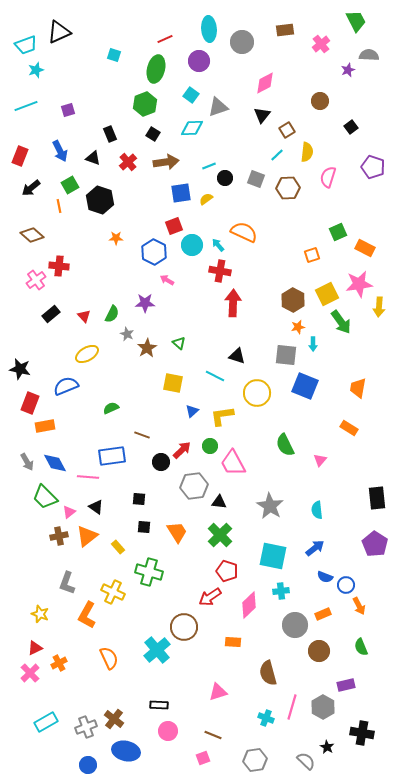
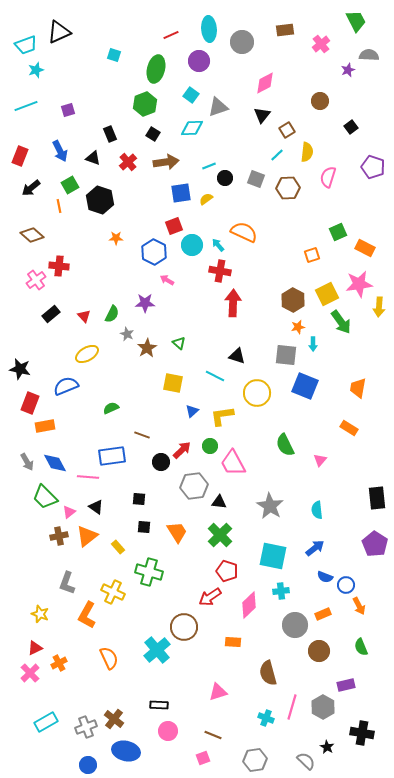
red line at (165, 39): moved 6 px right, 4 px up
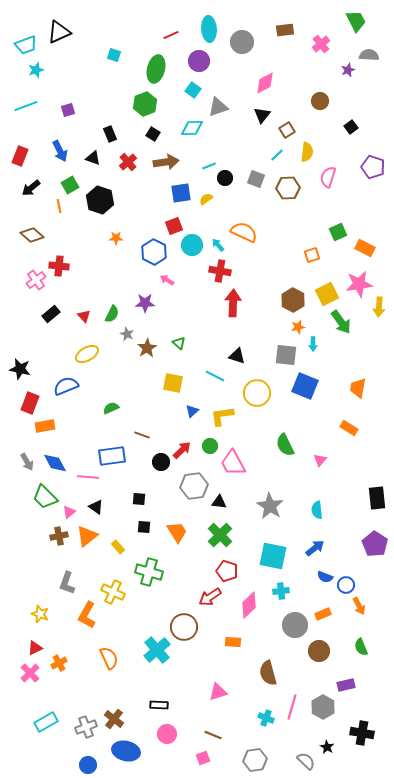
cyan square at (191, 95): moved 2 px right, 5 px up
pink circle at (168, 731): moved 1 px left, 3 px down
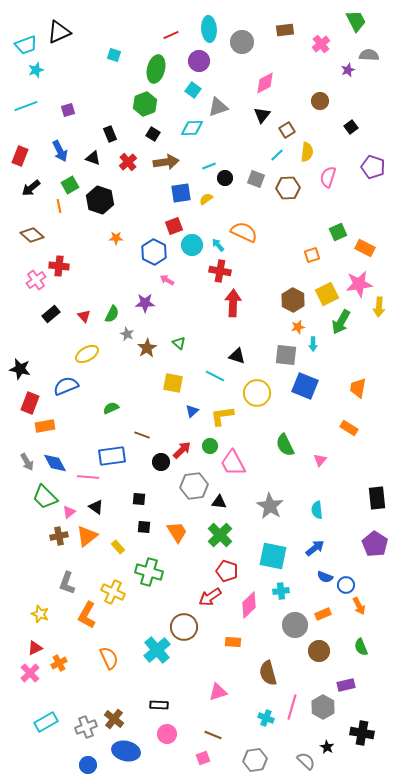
green arrow at (341, 322): rotated 65 degrees clockwise
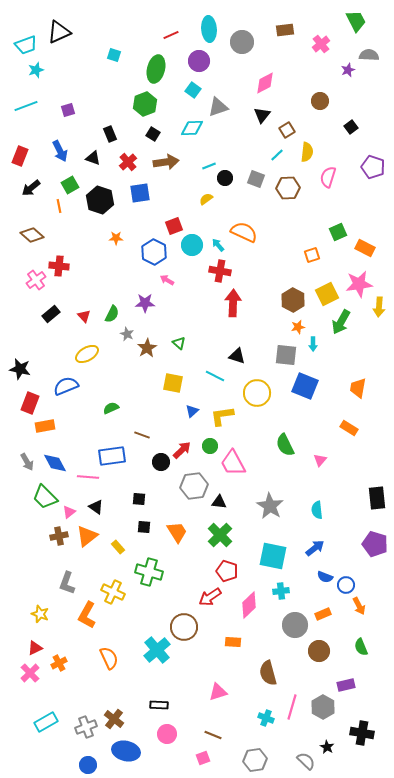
blue square at (181, 193): moved 41 px left
purple pentagon at (375, 544): rotated 15 degrees counterclockwise
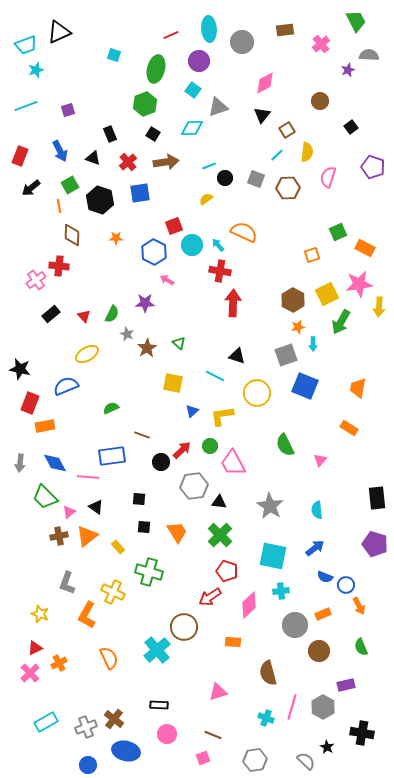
brown diamond at (32, 235): moved 40 px right; rotated 50 degrees clockwise
gray square at (286, 355): rotated 25 degrees counterclockwise
gray arrow at (27, 462): moved 7 px left, 1 px down; rotated 36 degrees clockwise
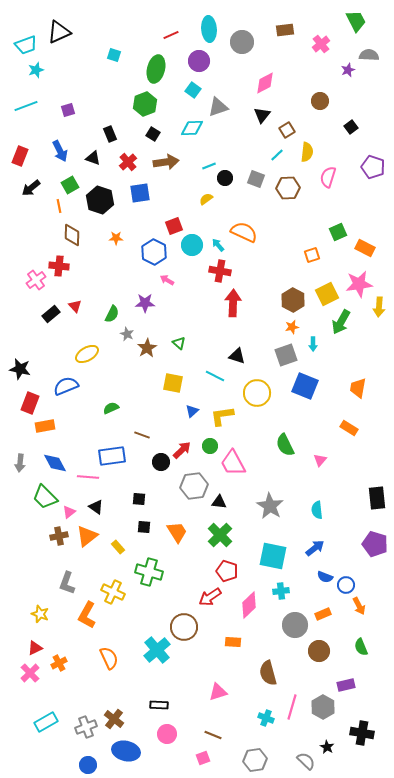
red triangle at (84, 316): moved 9 px left, 10 px up
orange star at (298, 327): moved 6 px left
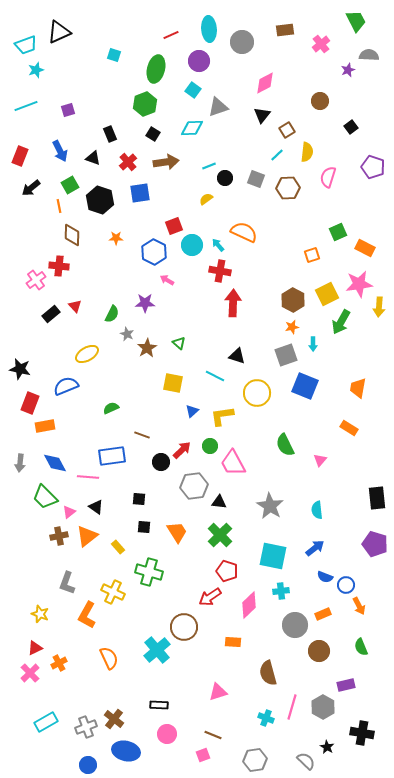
pink square at (203, 758): moved 3 px up
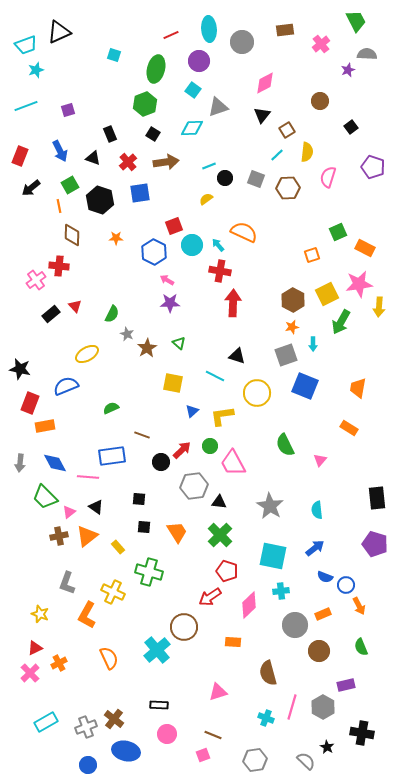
gray semicircle at (369, 55): moved 2 px left, 1 px up
purple star at (145, 303): moved 25 px right
